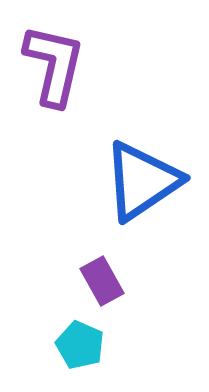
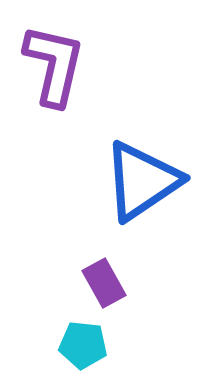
purple rectangle: moved 2 px right, 2 px down
cyan pentagon: moved 3 px right; rotated 18 degrees counterclockwise
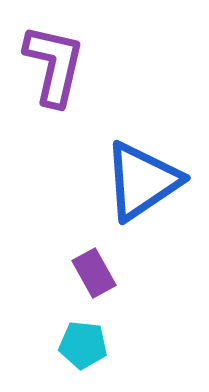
purple rectangle: moved 10 px left, 10 px up
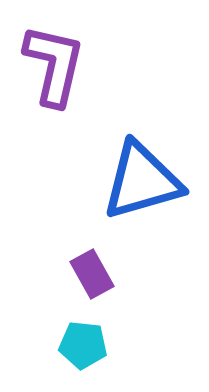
blue triangle: rotated 18 degrees clockwise
purple rectangle: moved 2 px left, 1 px down
